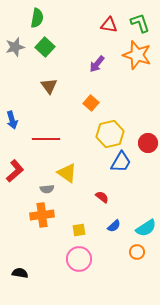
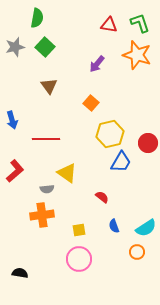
blue semicircle: rotated 112 degrees clockwise
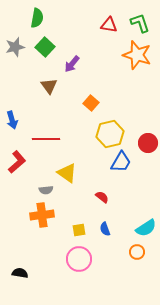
purple arrow: moved 25 px left
red L-shape: moved 2 px right, 9 px up
gray semicircle: moved 1 px left, 1 px down
blue semicircle: moved 9 px left, 3 px down
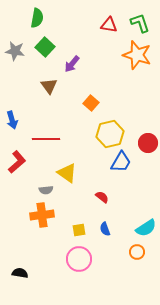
gray star: moved 4 px down; rotated 24 degrees clockwise
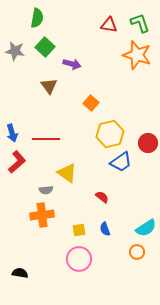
purple arrow: rotated 114 degrees counterclockwise
blue arrow: moved 13 px down
blue trapezoid: rotated 25 degrees clockwise
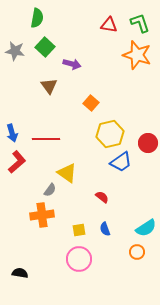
gray semicircle: moved 4 px right; rotated 48 degrees counterclockwise
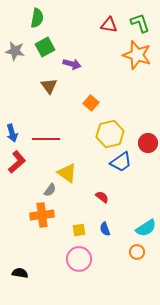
green square: rotated 18 degrees clockwise
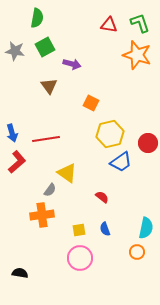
orange square: rotated 14 degrees counterclockwise
red line: rotated 8 degrees counterclockwise
cyan semicircle: rotated 45 degrees counterclockwise
pink circle: moved 1 px right, 1 px up
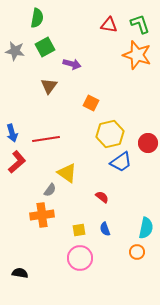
green L-shape: moved 1 px down
brown triangle: rotated 12 degrees clockwise
